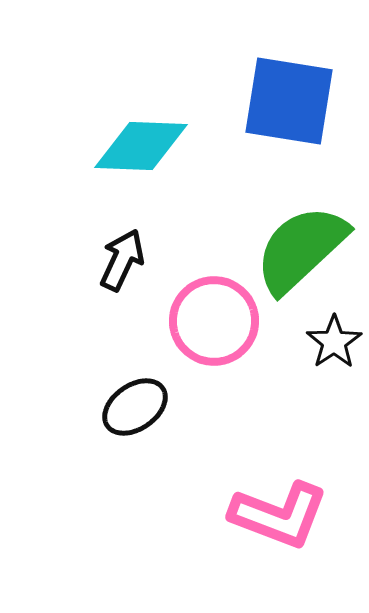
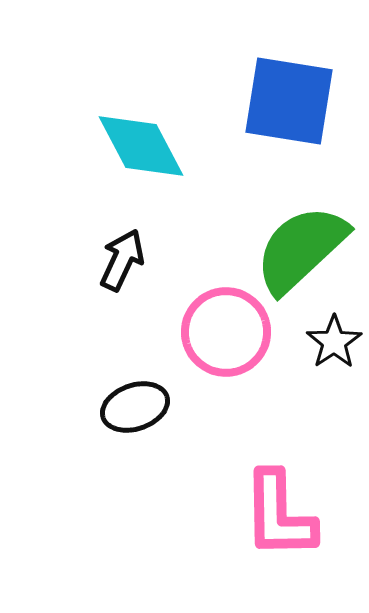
cyan diamond: rotated 60 degrees clockwise
pink circle: moved 12 px right, 11 px down
black ellipse: rotated 16 degrees clockwise
pink L-shape: rotated 68 degrees clockwise
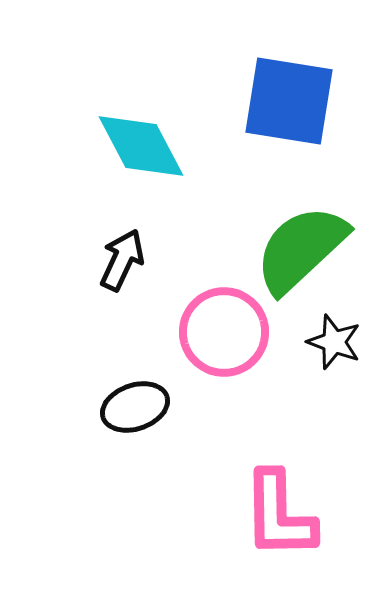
pink circle: moved 2 px left
black star: rotated 18 degrees counterclockwise
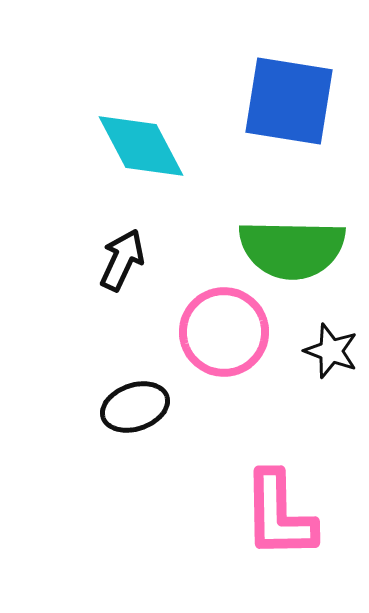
green semicircle: moved 9 px left; rotated 136 degrees counterclockwise
black star: moved 3 px left, 9 px down
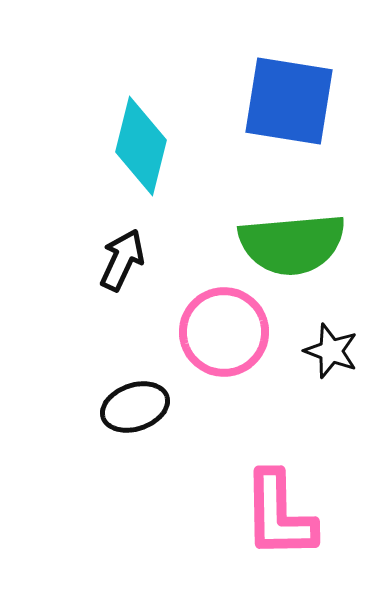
cyan diamond: rotated 42 degrees clockwise
green semicircle: moved 5 px up; rotated 6 degrees counterclockwise
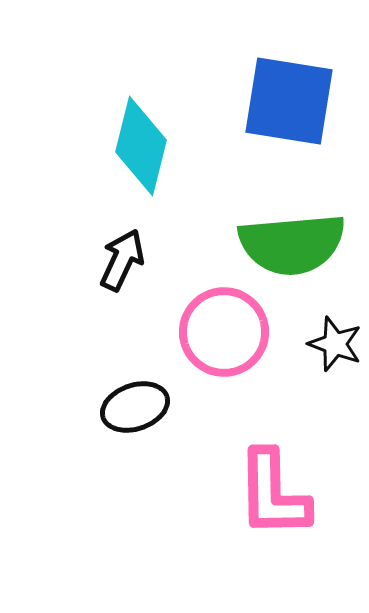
black star: moved 4 px right, 7 px up
pink L-shape: moved 6 px left, 21 px up
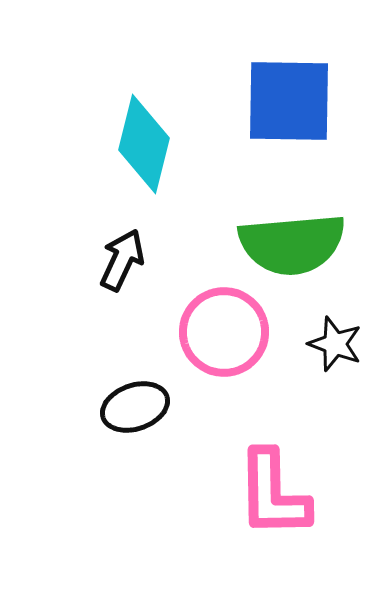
blue square: rotated 8 degrees counterclockwise
cyan diamond: moved 3 px right, 2 px up
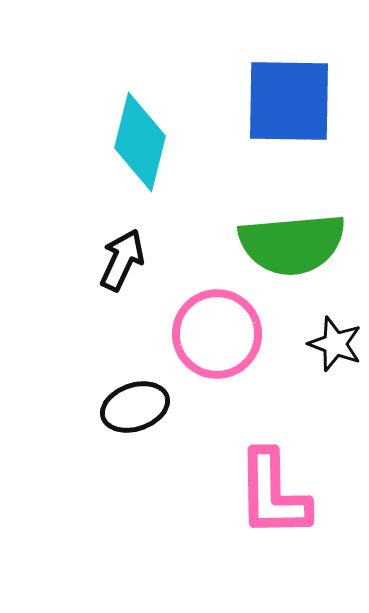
cyan diamond: moved 4 px left, 2 px up
pink circle: moved 7 px left, 2 px down
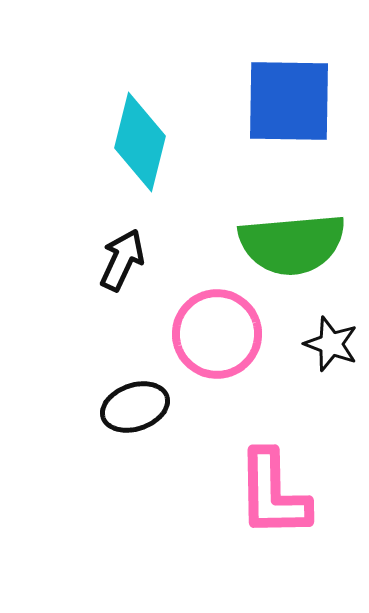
black star: moved 4 px left
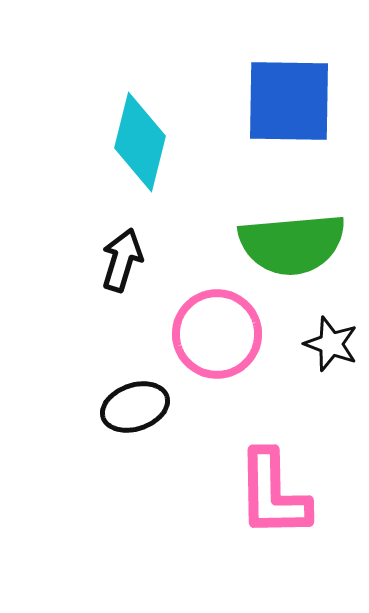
black arrow: rotated 8 degrees counterclockwise
